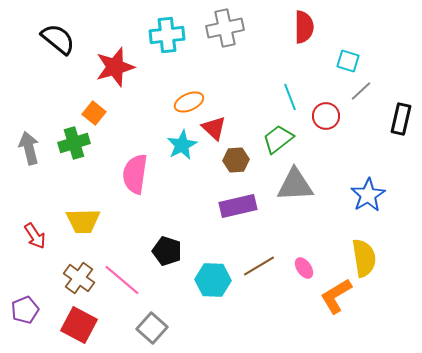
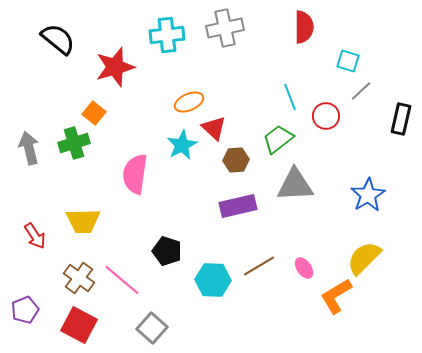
yellow semicircle: rotated 126 degrees counterclockwise
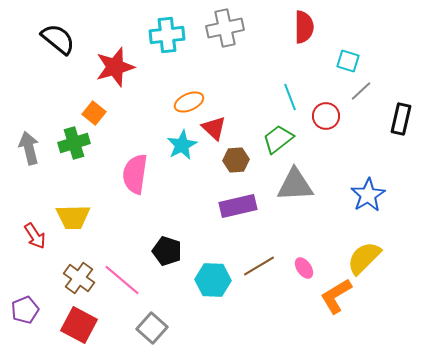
yellow trapezoid: moved 10 px left, 4 px up
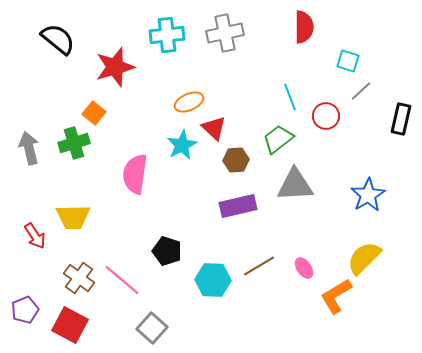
gray cross: moved 5 px down
red square: moved 9 px left
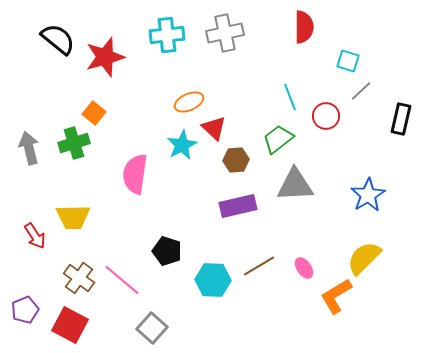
red star: moved 10 px left, 10 px up
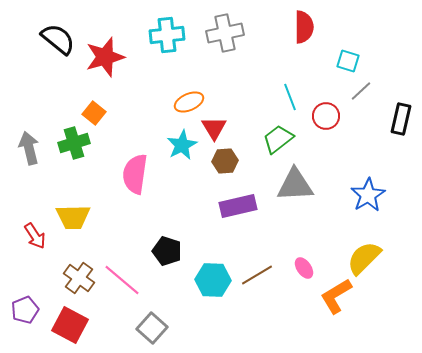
red triangle: rotated 16 degrees clockwise
brown hexagon: moved 11 px left, 1 px down
brown line: moved 2 px left, 9 px down
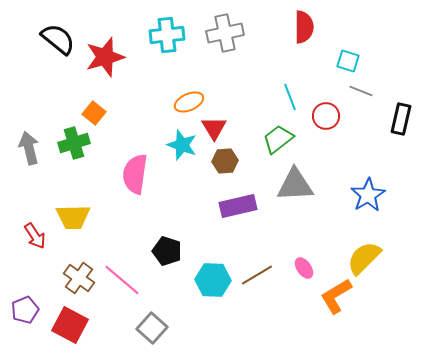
gray line: rotated 65 degrees clockwise
cyan star: rotated 24 degrees counterclockwise
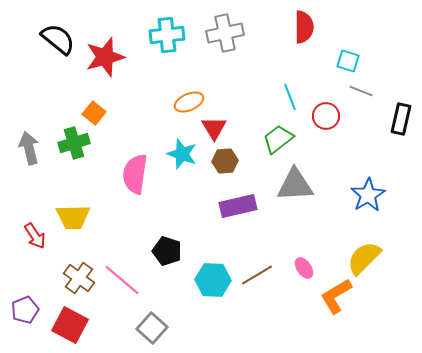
cyan star: moved 9 px down
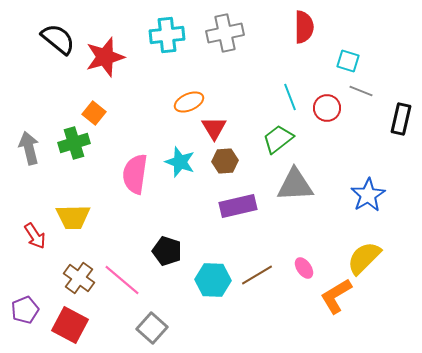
red circle: moved 1 px right, 8 px up
cyan star: moved 2 px left, 8 px down
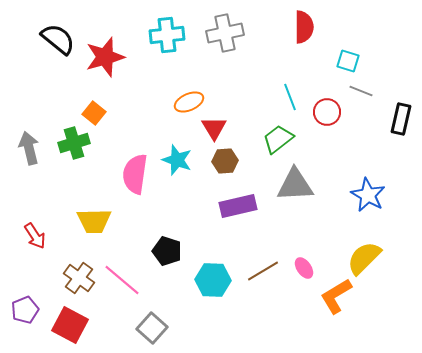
red circle: moved 4 px down
cyan star: moved 3 px left, 2 px up
blue star: rotated 12 degrees counterclockwise
yellow trapezoid: moved 21 px right, 4 px down
brown line: moved 6 px right, 4 px up
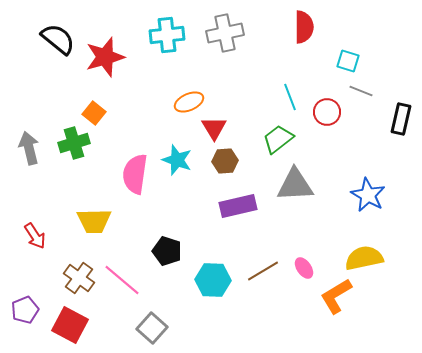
yellow semicircle: rotated 33 degrees clockwise
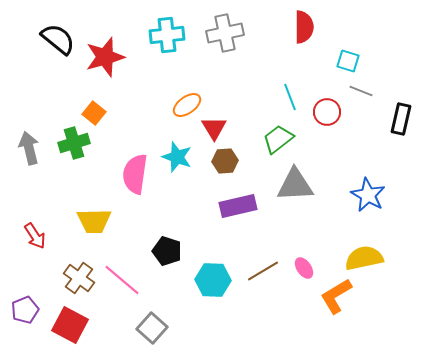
orange ellipse: moved 2 px left, 3 px down; rotated 12 degrees counterclockwise
cyan star: moved 3 px up
